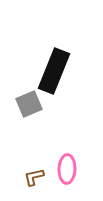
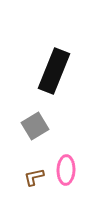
gray square: moved 6 px right, 22 px down; rotated 8 degrees counterclockwise
pink ellipse: moved 1 px left, 1 px down
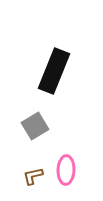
brown L-shape: moved 1 px left, 1 px up
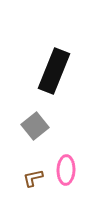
gray square: rotated 8 degrees counterclockwise
brown L-shape: moved 2 px down
